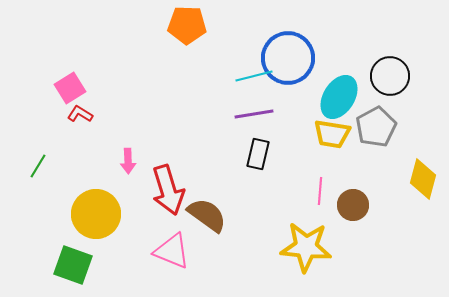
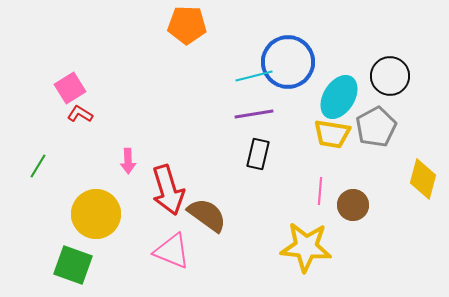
blue circle: moved 4 px down
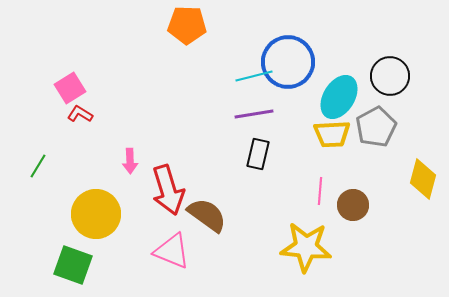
yellow trapezoid: rotated 12 degrees counterclockwise
pink arrow: moved 2 px right
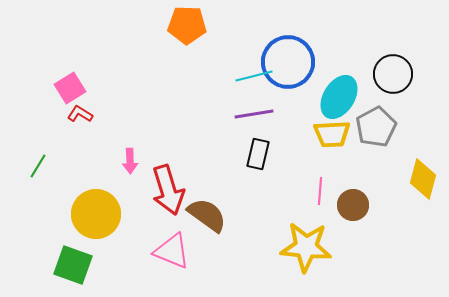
black circle: moved 3 px right, 2 px up
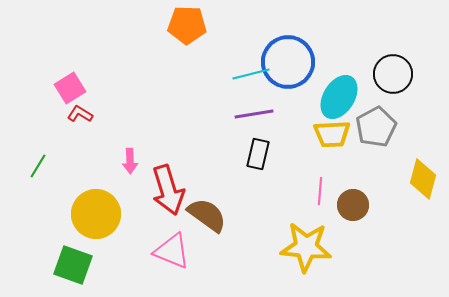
cyan line: moved 3 px left, 2 px up
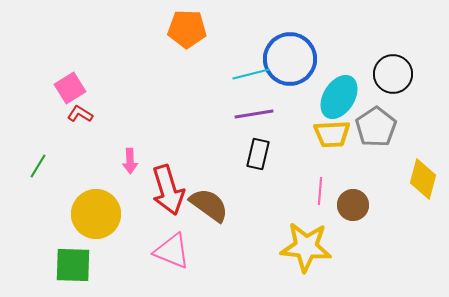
orange pentagon: moved 4 px down
blue circle: moved 2 px right, 3 px up
gray pentagon: rotated 6 degrees counterclockwise
brown semicircle: moved 2 px right, 10 px up
green square: rotated 18 degrees counterclockwise
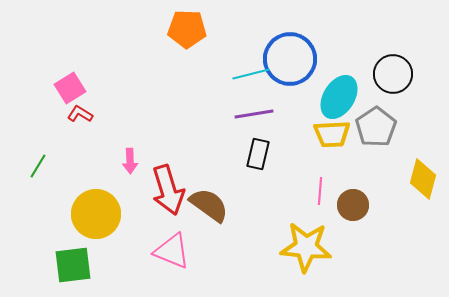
green square: rotated 9 degrees counterclockwise
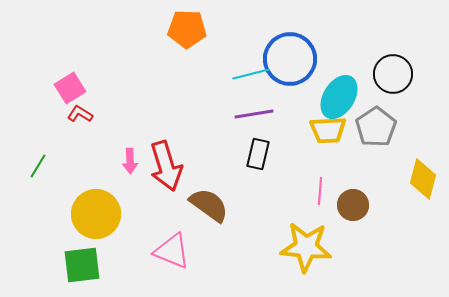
yellow trapezoid: moved 4 px left, 4 px up
red arrow: moved 2 px left, 24 px up
green square: moved 9 px right
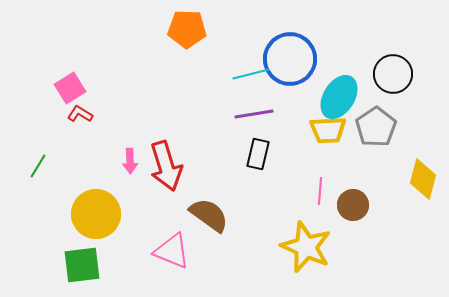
brown semicircle: moved 10 px down
yellow star: rotated 18 degrees clockwise
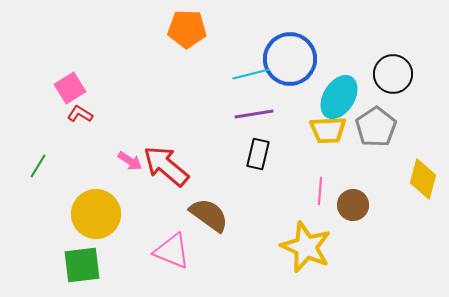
pink arrow: rotated 55 degrees counterclockwise
red arrow: rotated 147 degrees clockwise
